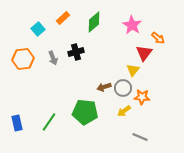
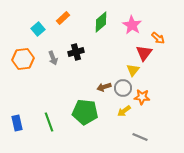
green diamond: moved 7 px right
green line: rotated 54 degrees counterclockwise
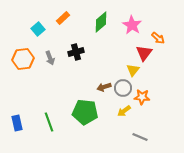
gray arrow: moved 3 px left
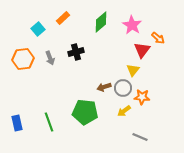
red triangle: moved 2 px left, 3 px up
